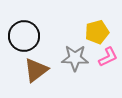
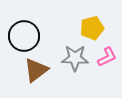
yellow pentagon: moved 5 px left, 4 px up
pink L-shape: moved 1 px left
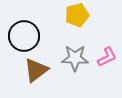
yellow pentagon: moved 15 px left, 13 px up
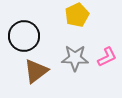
yellow pentagon: rotated 10 degrees counterclockwise
brown triangle: moved 1 px down
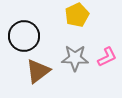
brown triangle: moved 2 px right
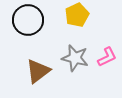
black circle: moved 4 px right, 16 px up
gray star: rotated 12 degrees clockwise
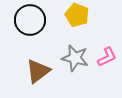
yellow pentagon: rotated 25 degrees counterclockwise
black circle: moved 2 px right
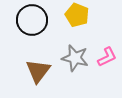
black circle: moved 2 px right
brown triangle: rotated 16 degrees counterclockwise
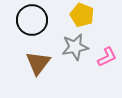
yellow pentagon: moved 5 px right
gray star: moved 11 px up; rotated 24 degrees counterclockwise
brown triangle: moved 8 px up
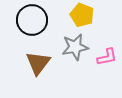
pink L-shape: rotated 15 degrees clockwise
